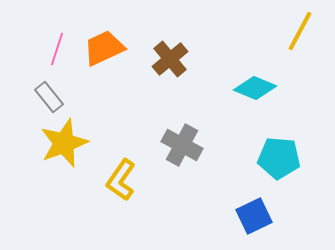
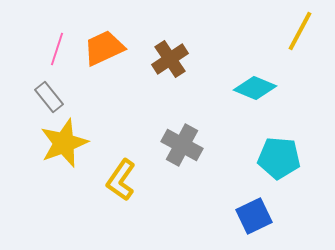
brown cross: rotated 6 degrees clockwise
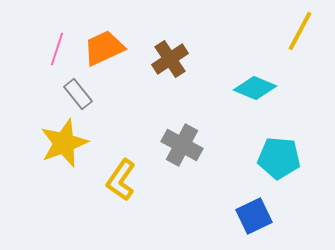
gray rectangle: moved 29 px right, 3 px up
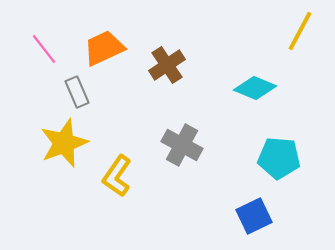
pink line: moved 13 px left; rotated 56 degrees counterclockwise
brown cross: moved 3 px left, 6 px down
gray rectangle: moved 1 px left, 2 px up; rotated 16 degrees clockwise
yellow L-shape: moved 4 px left, 4 px up
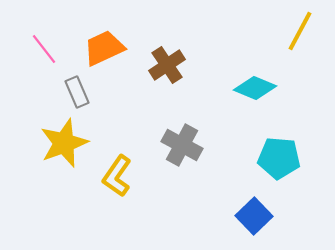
blue square: rotated 18 degrees counterclockwise
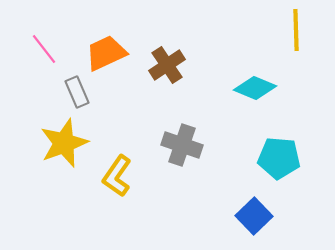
yellow line: moved 4 px left, 1 px up; rotated 30 degrees counterclockwise
orange trapezoid: moved 2 px right, 5 px down
gray cross: rotated 9 degrees counterclockwise
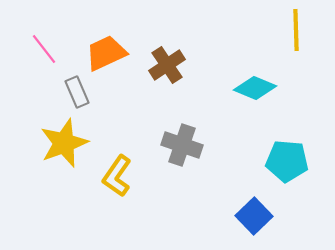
cyan pentagon: moved 8 px right, 3 px down
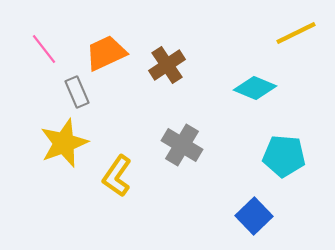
yellow line: moved 3 px down; rotated 66 degrees clockwise
gray cross: rotated 12 degrees clockwise
cyan pentagon: moved 3 px left, 5 px up
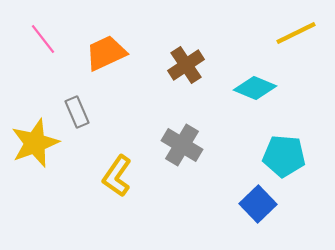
pink line: moved 1 px left, 10 px up
brown cross: moved 19 px right
gray rectangle: moved 20 px down
yellow star: moved 29 px left
blue square: moved 4 px right, 12 px up
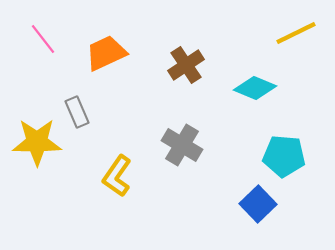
yellow star: moved 2 px right, 1 px up; rotated 21 degrees clockwise
